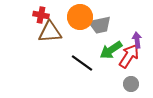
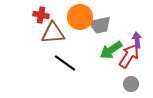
brown triangle: moved 3 px right, 1 px down
black line: moved 17 px left
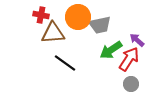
orange circle: moved 2 px left
purple arrow: rotated 42 degrees counterclockwise
red arrow: moved 3 px down
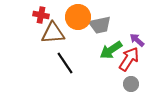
black line: rotated 20 degrees clockwise
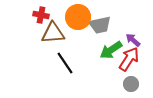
purple arrow: moved 4 px left
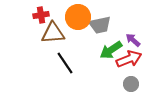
red cross: rotated 21 degrees counterclockwise
red arrow: rotated 35 degrees clockwise
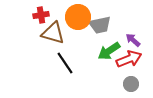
brown triangle: rotated 20 degrees clockwise
green arrow: moved 2 px left, 1 px down
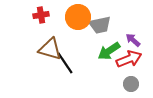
brown triangle: moved 3 px left, 16 px down
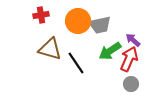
orange circle: moved 4 px down
green arrow: moved 1 px right
red arrow: rotated 45 degrees counterclockwise
black line: moved 11 px right
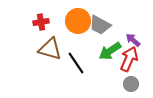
red cross: moved 7 px down
gray trapezoid: rotated 40 degrees clockwise
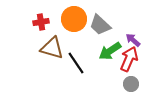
orange circle: moved 4 px left, 2 px up
gray trapezoid: rotated 15 degrees clockwise
brown triangle: moved 2 px right, 1 px up
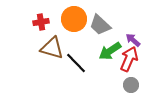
black line: rotated 10 degrees counterclockwise
gray circle: moved 1 px down
